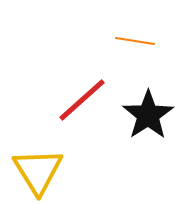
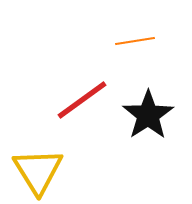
orange line: rotated 18 degrees counterclockwise
red line: rotated 6 degrees clockwise
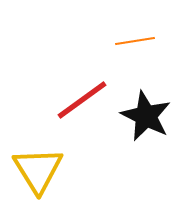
black star: moved 2 px left, 1 px down; rotated 12 degrees counterclockwise
yellow triangle: moved 1 px up
